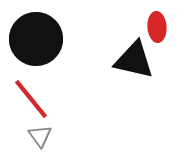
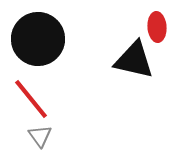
black circle: moved 2 px right
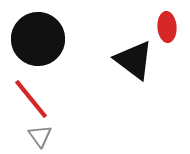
red ellipse: moved 10 px right
black triangle: rotated 24 degrees clockwise
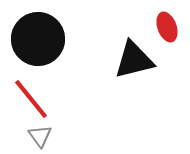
red ellipse: rotated 16 degrees counterclockwise
black triangle: rotated 51 degrees counterclockwise
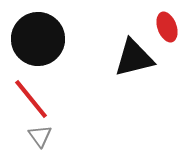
black triangle: moved 2 px up
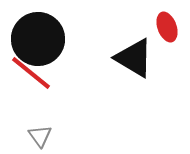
black triangle: rotated 45 degrees clockwise
red line: moved 26 px up; rotated 12 degrees counterclockwise
